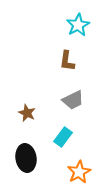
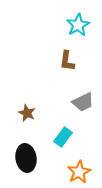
gray trapezoid: moved 10 px right, 2 px down
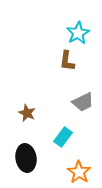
cyan star: moved 8 px down
orange star: rotated 10 degrees counterclockwise
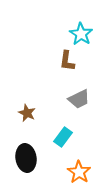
cyan star: moved 3 px right, 1 px down; rotated 10 degrees counterclockwise
gray trapezoid: moved 4 px left, 3 px up
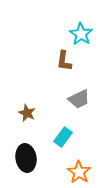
brown L-shape: moved 3 px left
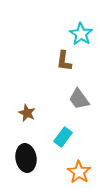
gray trapezoid: rotated 80 degrees clockwise
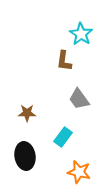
brown star: rotated 24 degrees counterclockwise
black ellipse: moved 1 px left, 2 px up
orange star: rotated 20 degrees counterclockwise
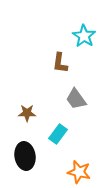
cyan star: moved 3 px right, 2 px down
brown L-shape: moved 4 px left, 2 px down
gray trapezoid: moved 3 px left
cyan rectangle: moved 5 px left, 3 px up
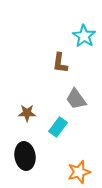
cyan rectangle: moved 7 px up
orange star: rotated 30 degrees counterclockwise
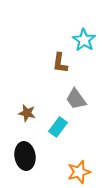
cyan star: moved 4 px down
brown star: rotated 12 degrees clockwise
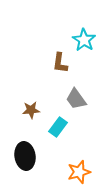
brown star: moved 4 px right, 3 px up; rotated 18 degrees counterclockwise
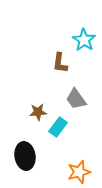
brown star: moved 7 px right, 2 px down
